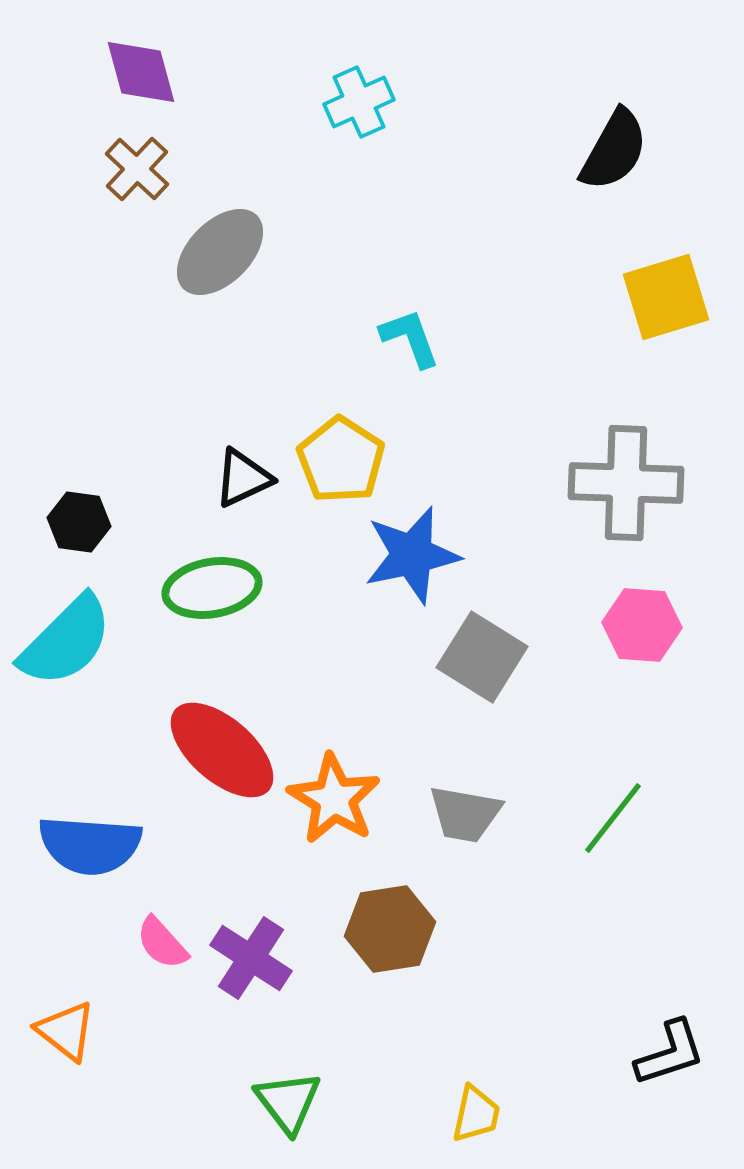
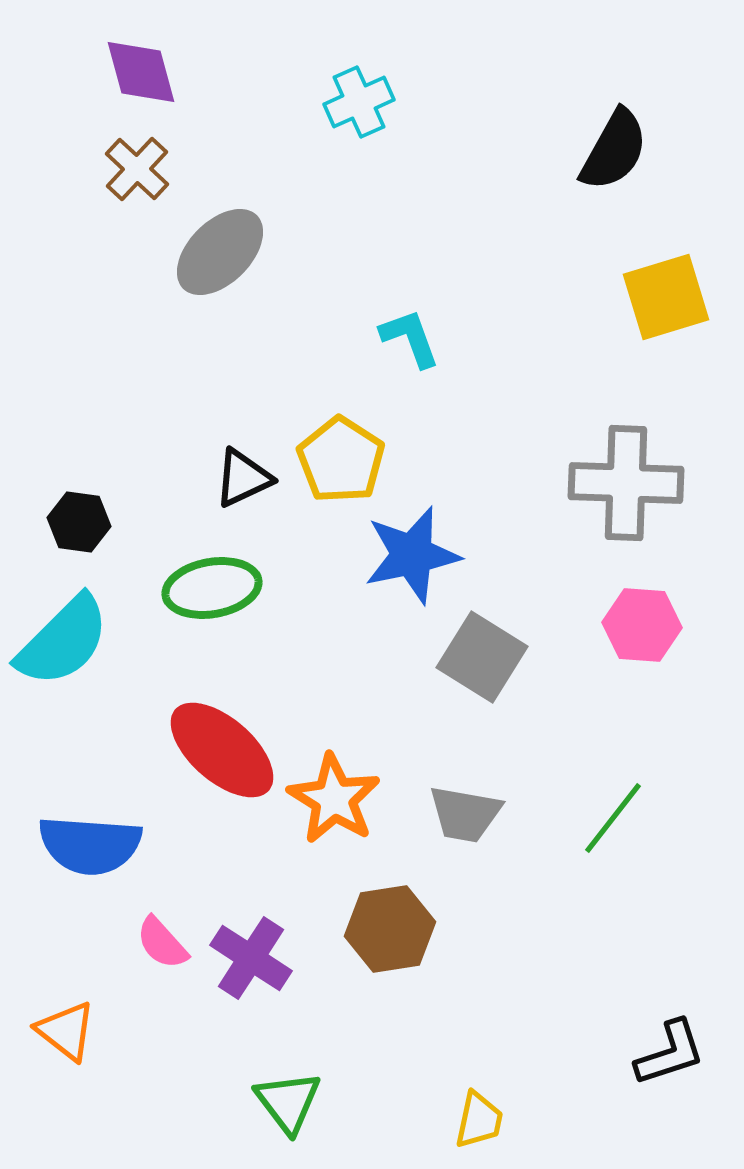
cyan semicircle: moved 3 px left
yellow trapezoid: moved 3 px right, 6 px down
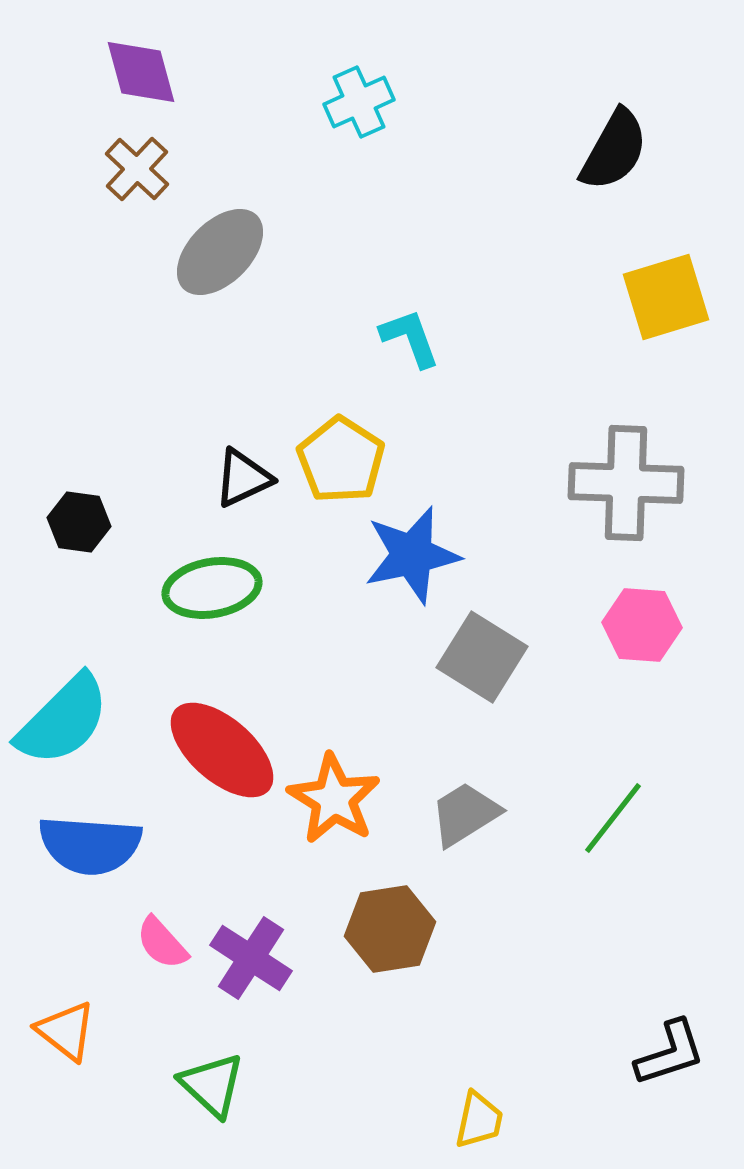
cyan semicircle: moved 79 px down
gray trapezoid: rotated 138 degrees clockwise
green triangle: moved 76 px left, 17 px up; rotated 10 degrees counterclockwise
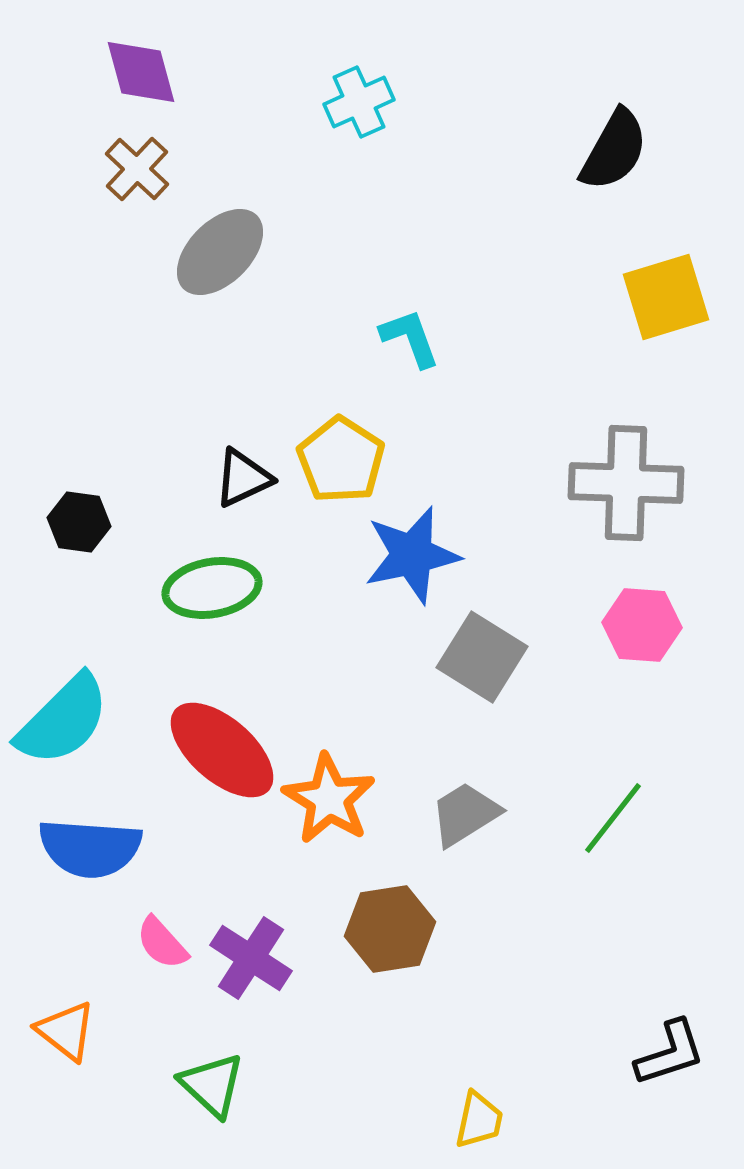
orange star: moved 5 px left
blue semicircle: moved 3 px down
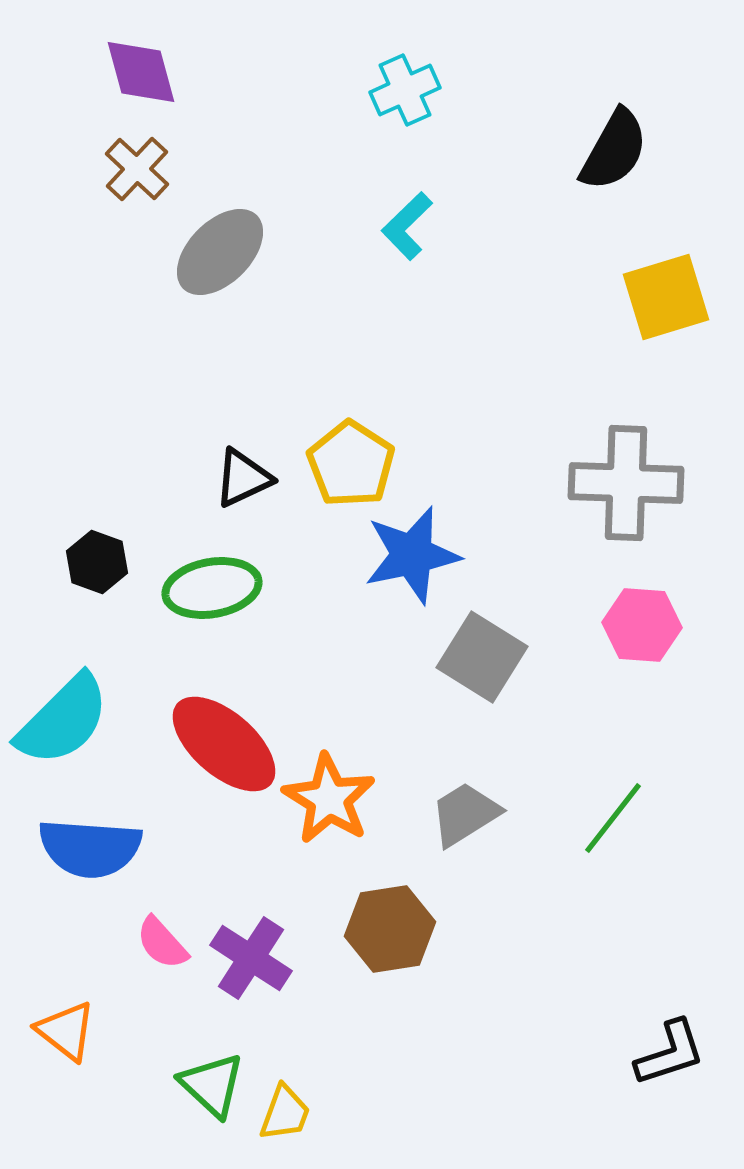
cyan cross: moved 46 px right, 12 px up
cyan L-shape: moved 3 px left, 112 px up; rotated 114 degrees counterclockwise
yellow pentagon: moved 10 px right, 4 px down
black hexagon: moved 18 px right, 40 px down; rotated 12 degrees clockwise
red ellipse: moved 2 px right, 6 px up
yellow trapezoid: moved 194 px left, 7 px up; rotated 8 degrees clockwise
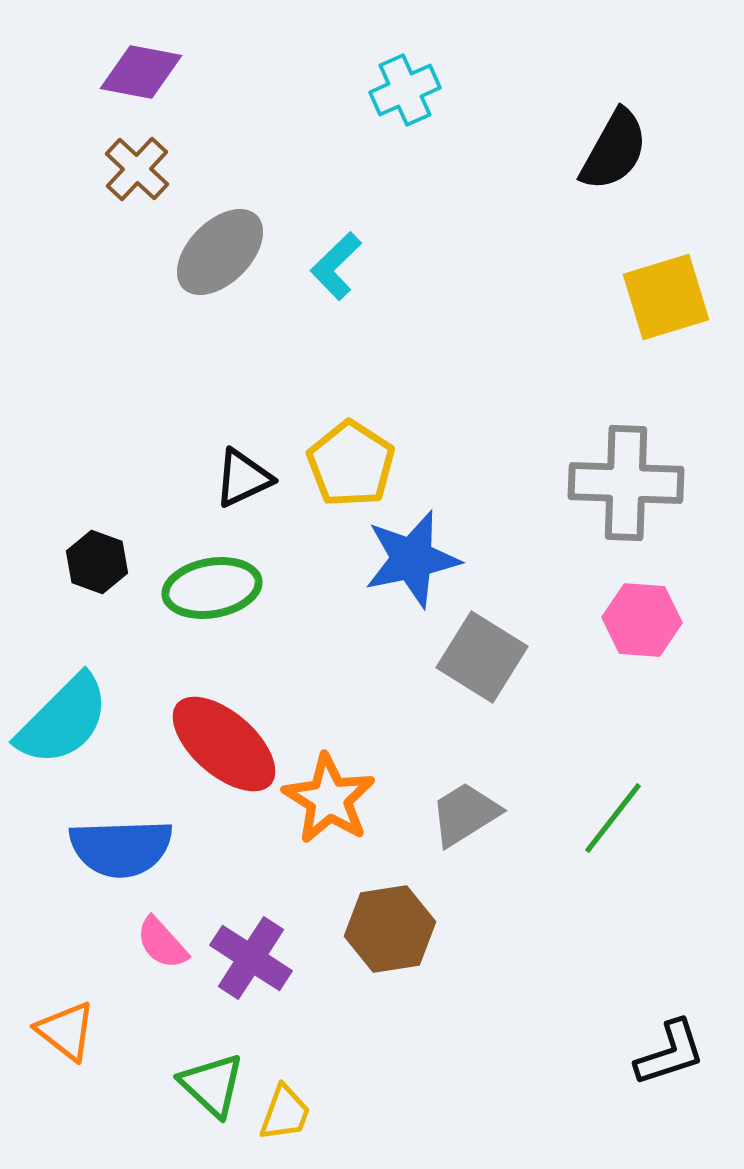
purple diamond: rotated 64 degrees counterclockwise
cyan L-shape: moved 71 px left, 40 px down
blue star: moved 4 px down
pink hexagon: moved 5 px up
blue semicircle: moved 31 px right; rotated 6 degrees counterclockwise
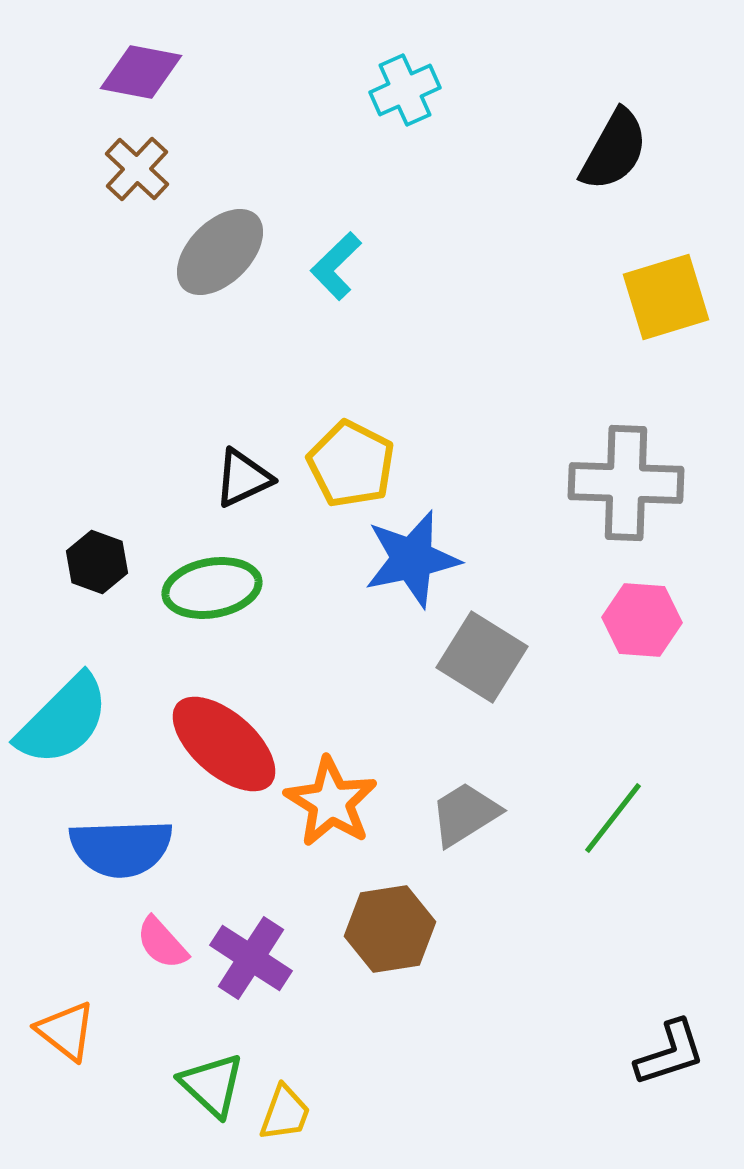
yellow pentagon: rotated 6 degrees counterclockwise
orange star: moved 2 px right, 3 px down
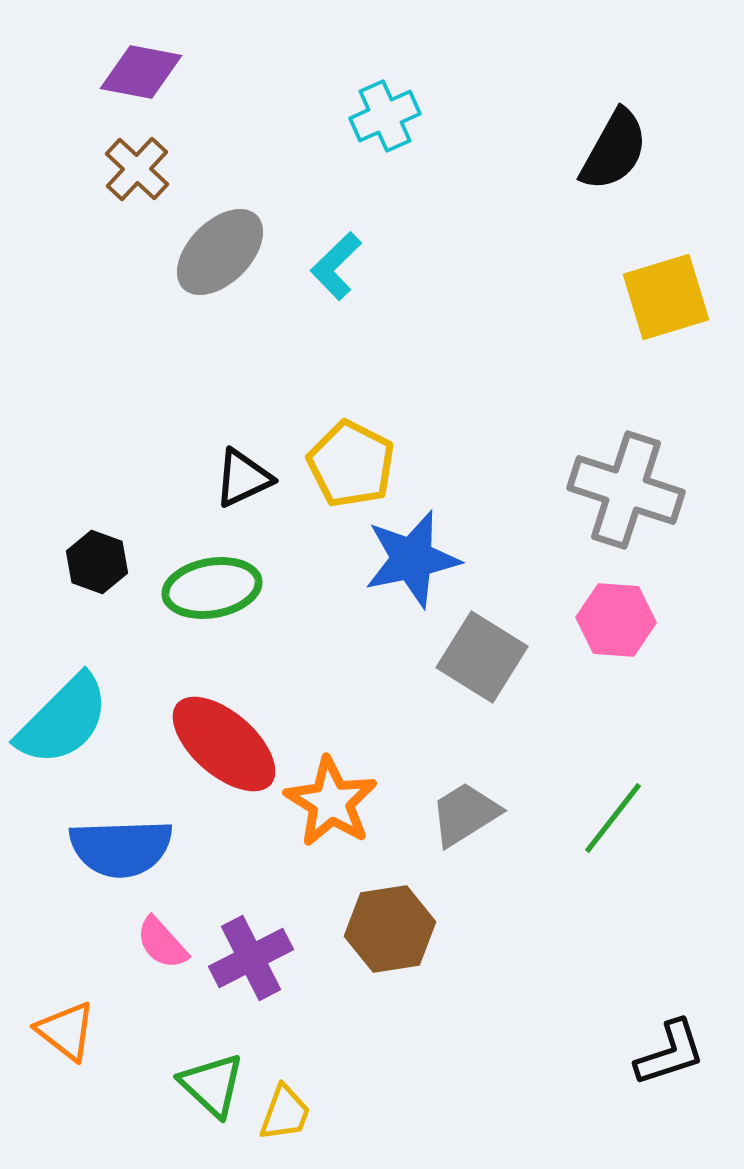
cyan cross: moved 20 px left, 26 px down
gray cross: moved 7 px down; rotated 16 degrees clockwise
pink hexagon: moved 26 px left
purple cross: rotated 30 degrees clockwise
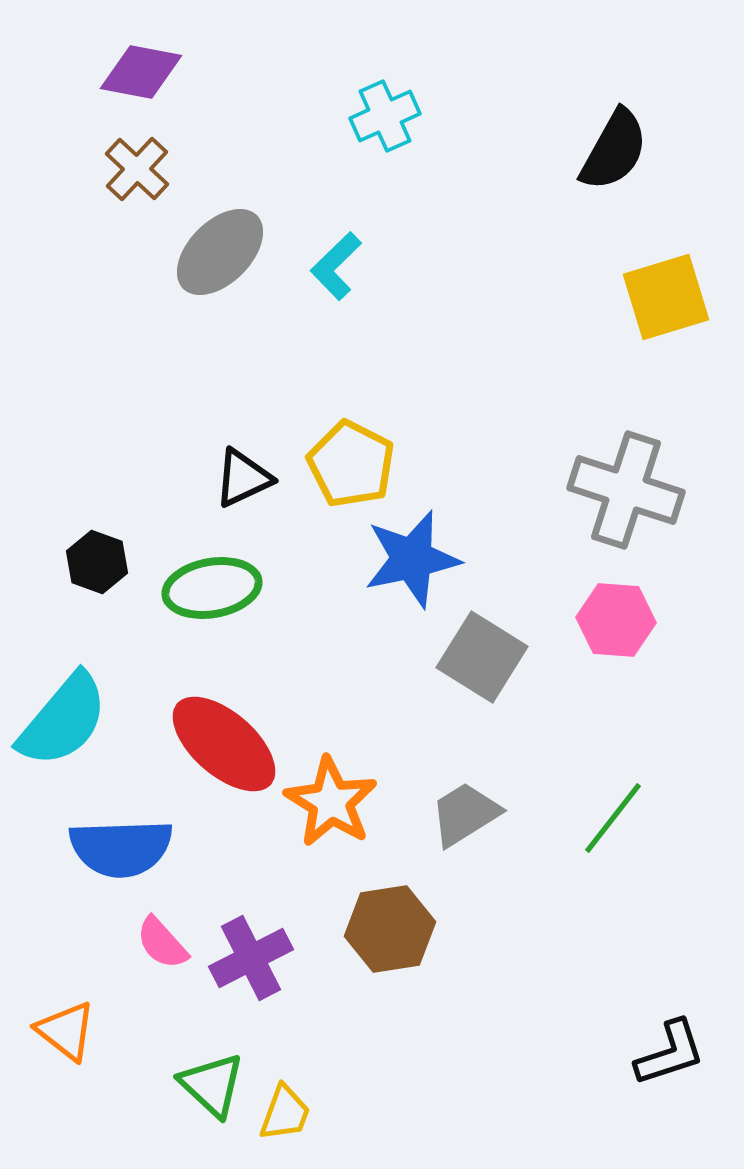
cyan semicircle: rotated 5 degrees counterclockwise
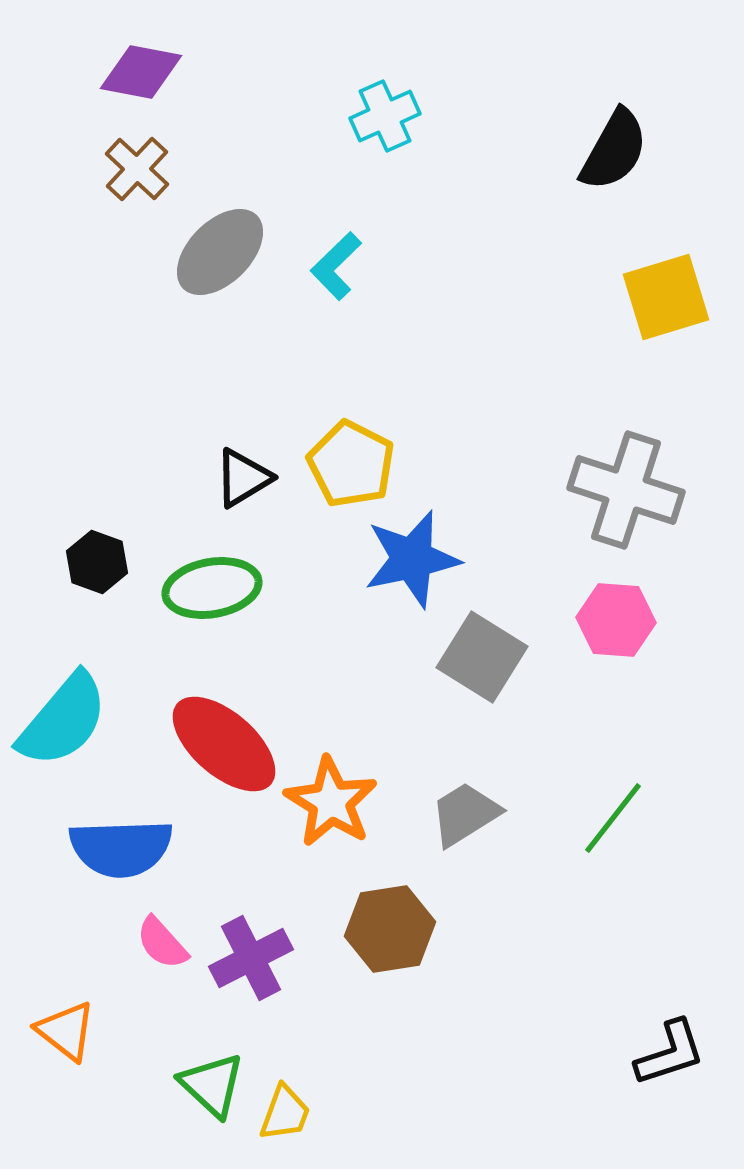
black triangle: rotated 6 degrees counterclockwise
